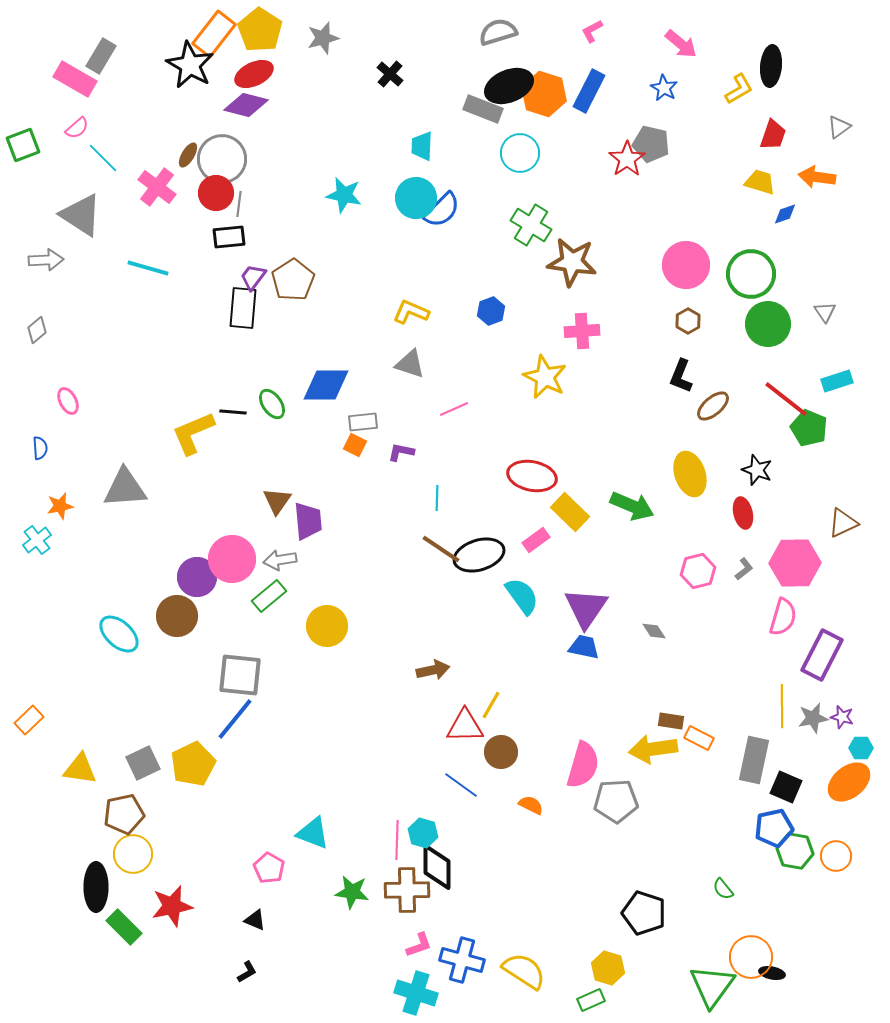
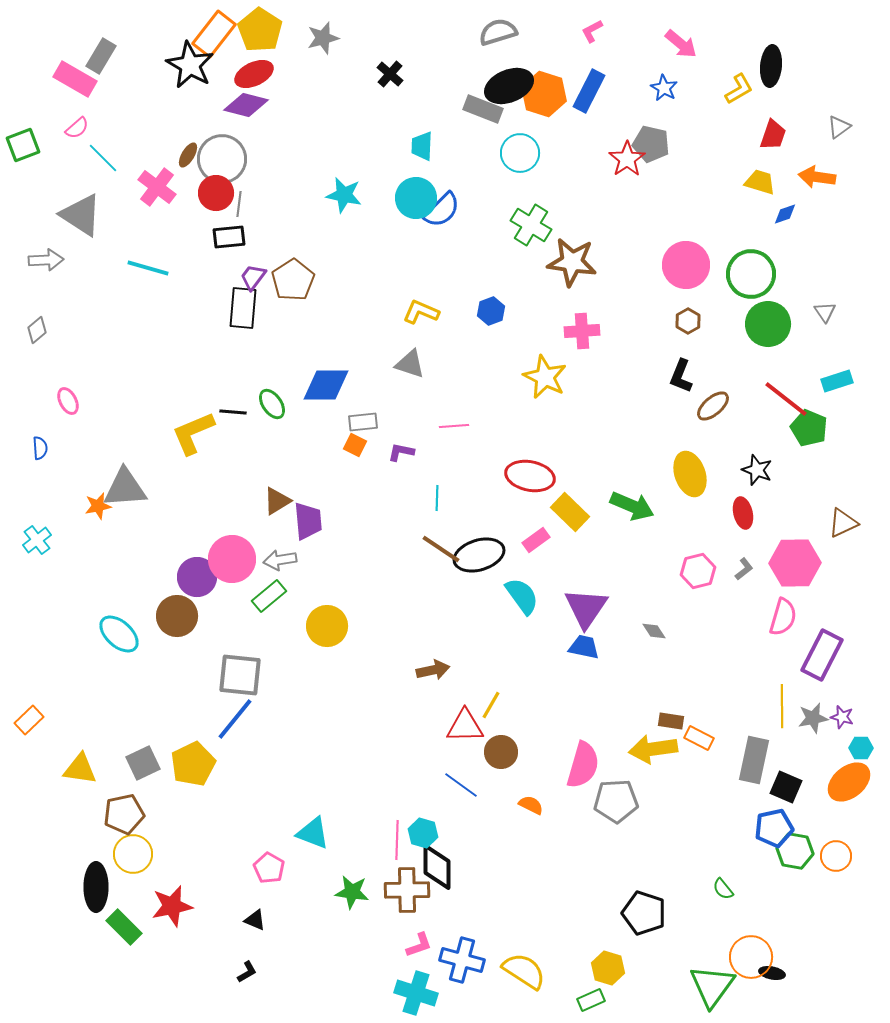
yellow L-shape at (411, 312): moved 10 px right
pink line at (454, 409): moved 17 px down; rotated 20 degrees clockwise
red ellipse at (532, 476): moved 2 px left
brown triangle at (277, 501): rotated 24 degrees clockwise
orange star at (60, 506): moved 38 px right
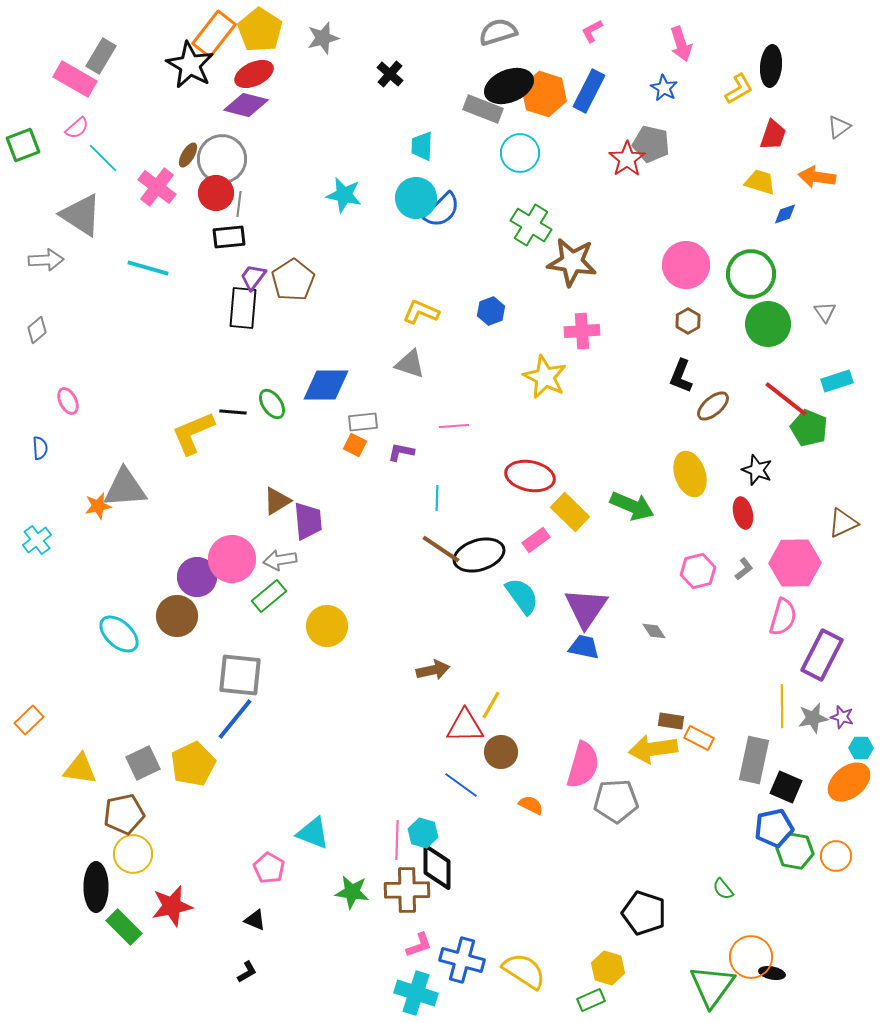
pink arrow at (681, 44): rotated 32 degrees clockwise
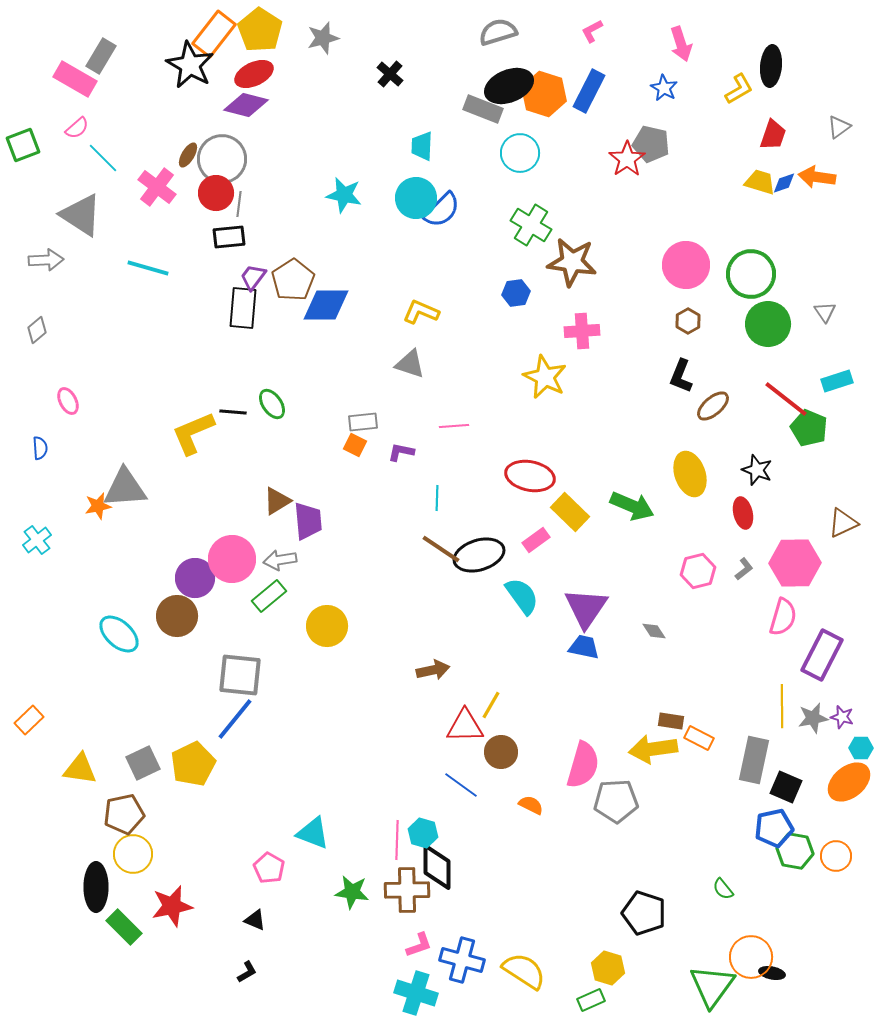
blue diamond at (785, 214): moved 1 px left, 31 px up
blue hexagon at (491, 311): moved 25 px right, 18 px up; rotated 12 degrees clockwise
blue diamond at (326, 385): moved 80 px up
purple circle at (197, 577): moved 2 px left, 1 px down
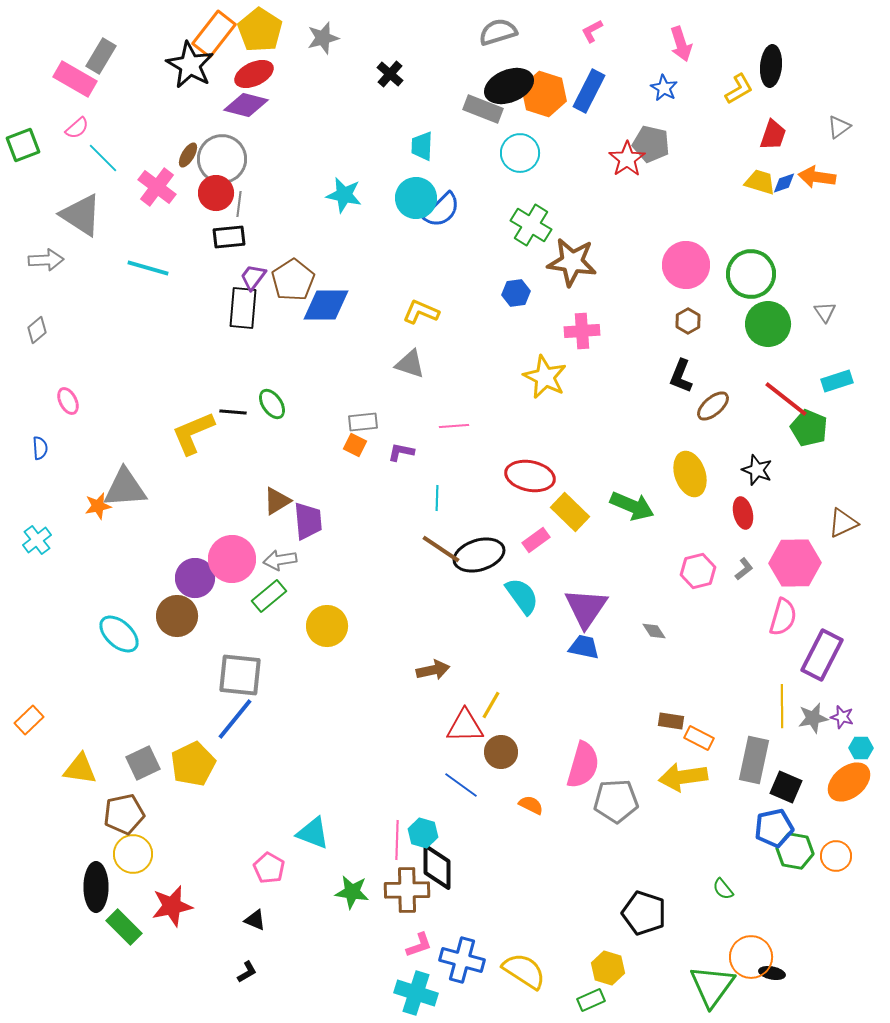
yellow arrow at (653, 749): moved 30 px right, 28 px down
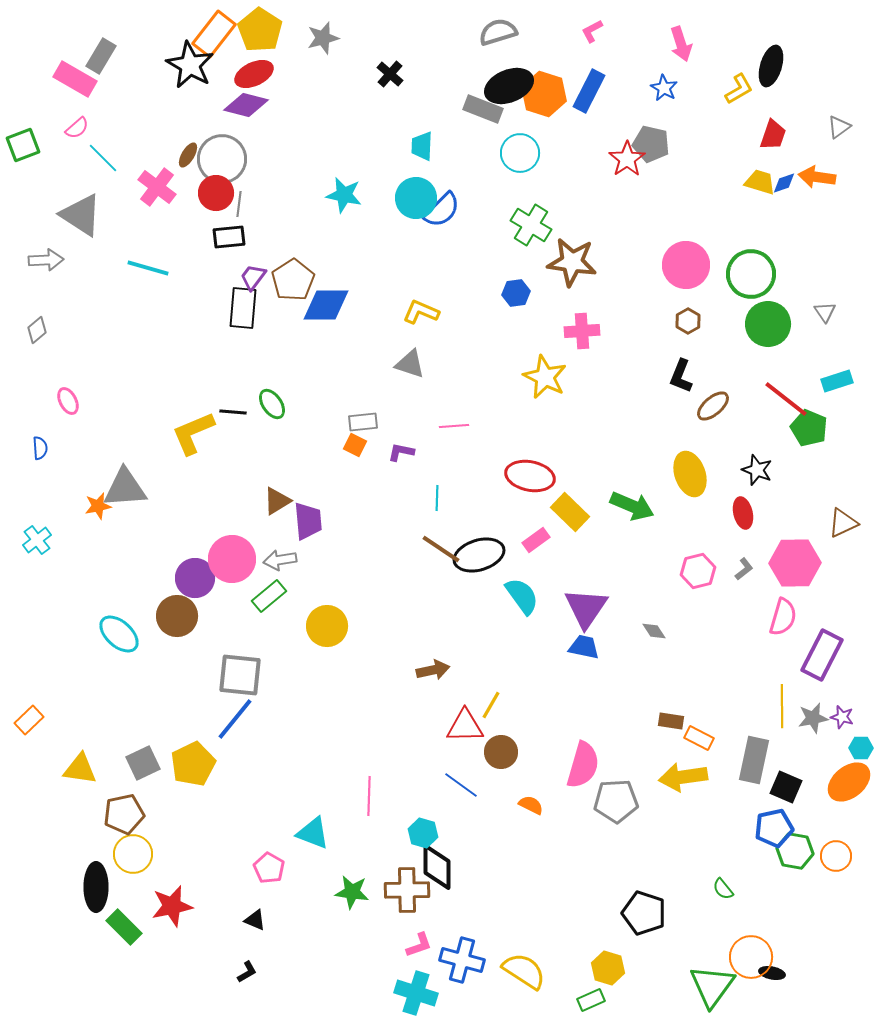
black ellipse at (771, 66): rotated 12 degrees clockwise
pink line at (397, 840): moved 28 px left, 44 px up
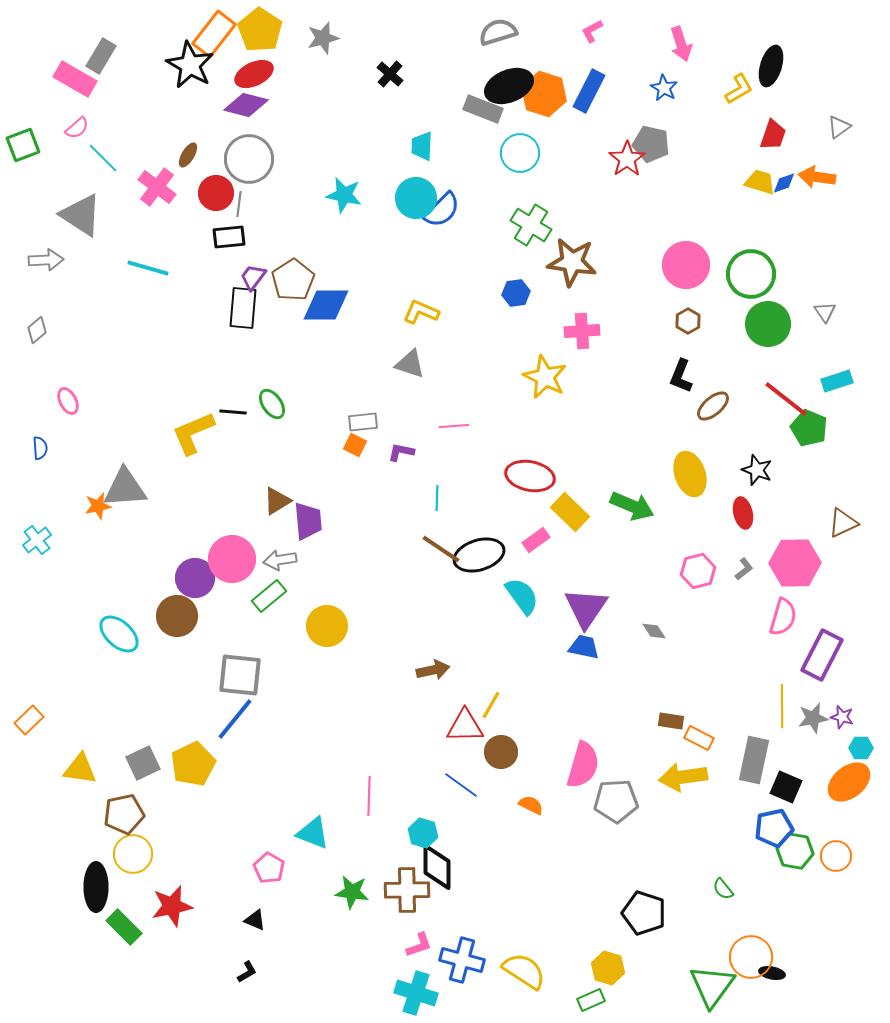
gray circle at (222, 159): moved 27 px right
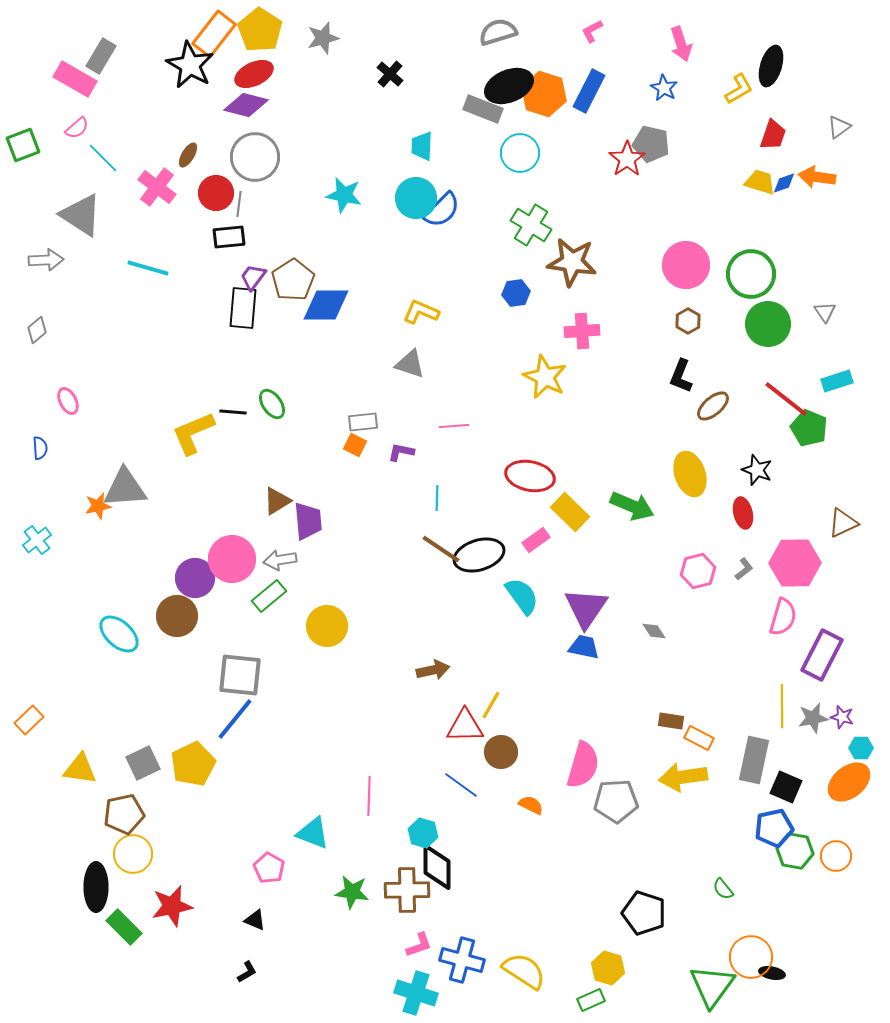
gray circle at (249, 159): moved 6 px right, 2 px up
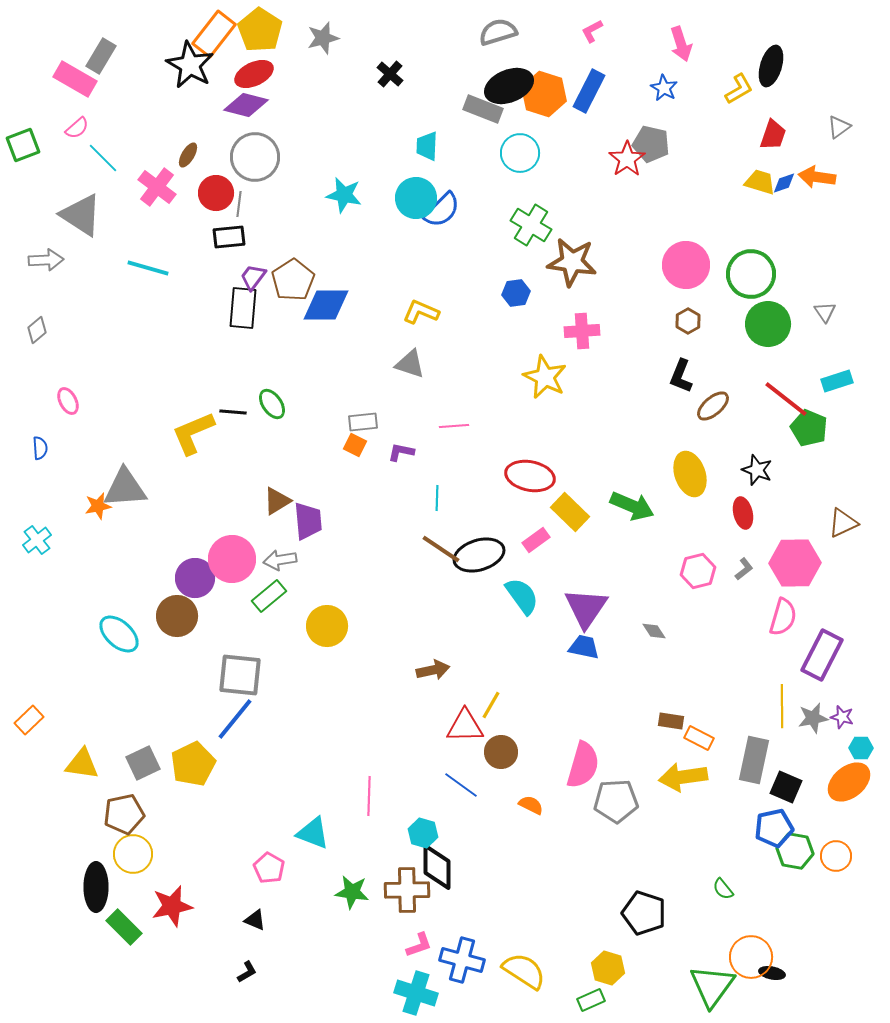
cyan trapezoid at (422, 146): moved 5 px right
yellow triangle at (80, 769): moved 2 px right, 5 px up
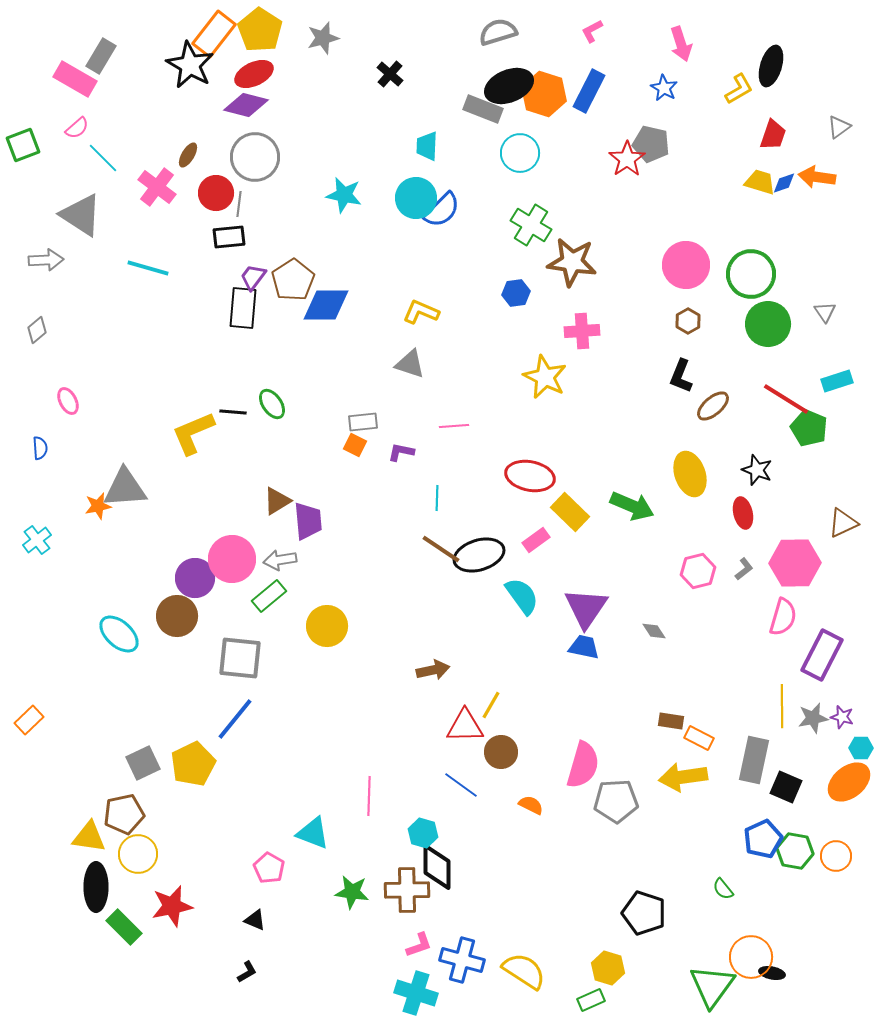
red line at (786, 399): rotated 6 degrees counterclockwise
gray square at (240, 675): moved 17 px up
yellow triangle at (82, 764): moved 7 px right, 73 px down
blue pentagon at (774, 828): moved 11 px left, 11 px down; rotated 12 degrees counterclockwise
yellow circle at (133, 854): moved 5 px right
